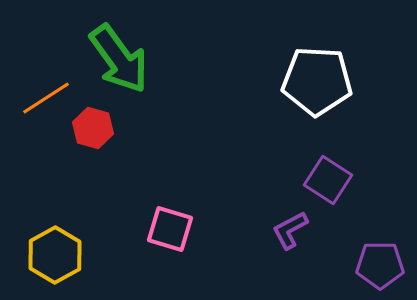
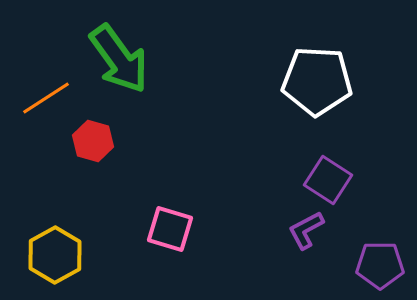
red hexagon: moved 13 px down
purple L-shape: moved 16 px right
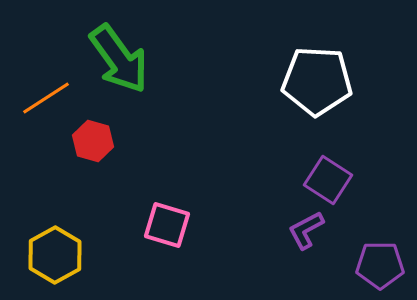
pink square: moved 3 px left, 4 px up
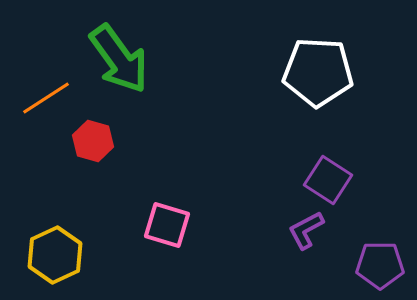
white pentagon: moved 1 px right, 9 px up
yellow hexagon: rotated 4 degrees clockwise
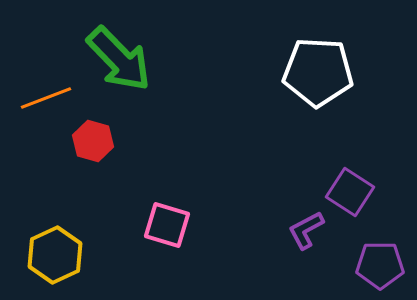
green arrow: rotated 8 degrees counterclockwise
orange line: rotated 12 degrees clockwise
purple square: moved 22 px right, 12 px down
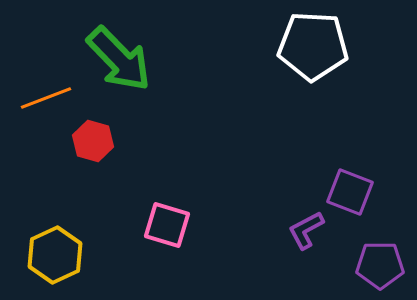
white pentagon: moved 5 px left, 26 px up
purple square: rotated 12 degrees counterclockwise
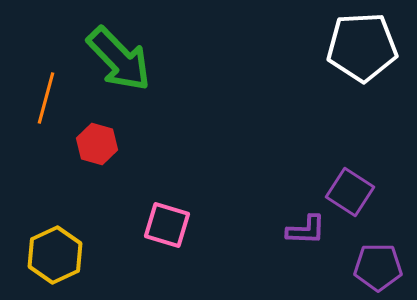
white pentagon: moved 49 px right, 1 px down; rotated 6 degrees counterclockwise
orange line: rotated 54 degrees counterclockwise
red hexagon: moved 4 px right, 3 px down
purple square: rotated 12 degrees clockwise
purple L-shape: rotated 150 degrees counterclockwise
purple pentagon: moved 2 px left, 2 px down
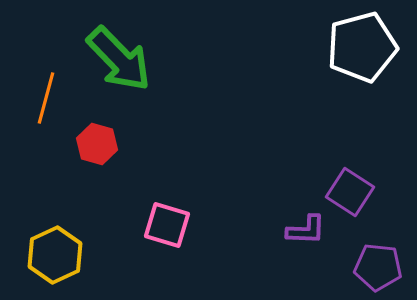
white pentagon: rotated 12 degrees counterclockwise
purple pentagon: rotated 6 degrees clockwise
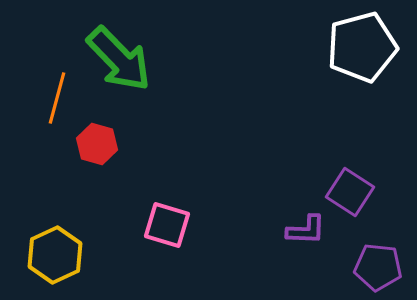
orange line: moved 11 px right
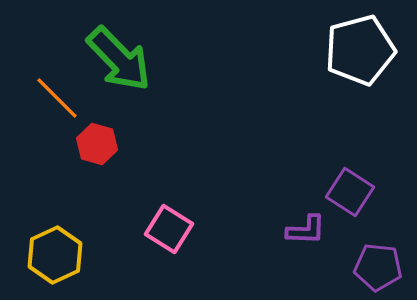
white pentagon: moved 2 px left, 3 px down
orange line: rotated 60 degrees counterclockwise
pink square: moved 2 px right, 4 px down; rotated 15 degrees clockwise
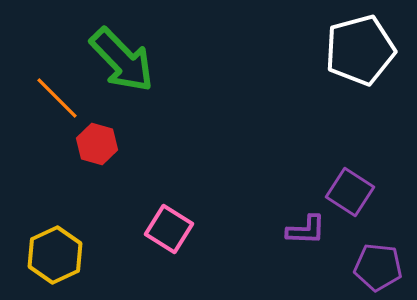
green arrow: moved 3 px right, 1 px down
